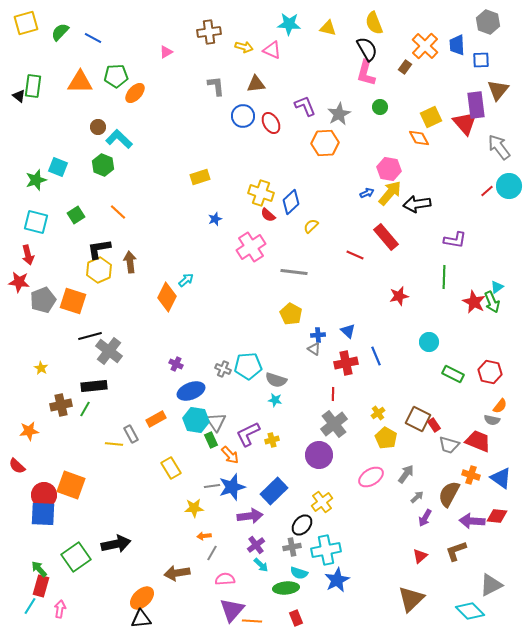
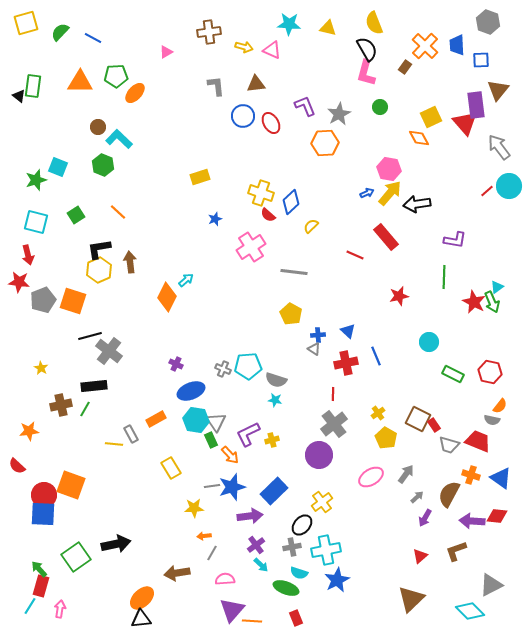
green ellipse at (286, 588): rotated 25 degrees clockwise
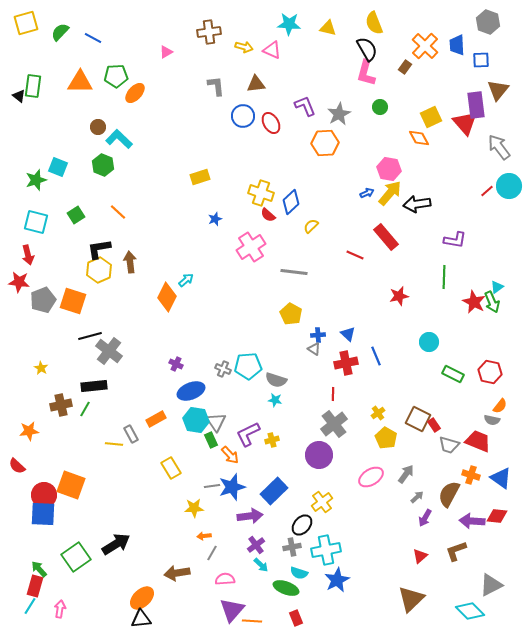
blue triangle at (348, 331): moved 3 px down
black arrow at (116, 544): rotated 20 degrees counterclockwise
red rectangle at (41, 586): moved 6 px left
